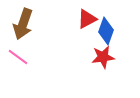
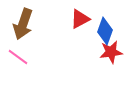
red triangle: moved 7 px left
blue diamond: moved 1 px left
red star: moved 8 px right, 5 px up
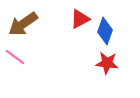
brown arrow: rotated 36 degrees clockwise
red star: moved 4 px left, 11 px down; rotated 15 degrees clockwise
pink line: moved 3 px left
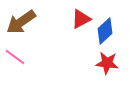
red triangle: moved 1 px right
brown arrow: moved 2 px left, 2 px up
blue diamond: rotated 28 degrees clockwise
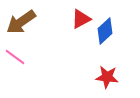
red star: moved 14 px down
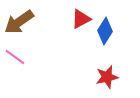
brown arrow: moved 2 px left
blue diamond: rotated 16 degrees counterclockwise
red star: rotated 20 degrees counterclockwise
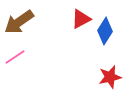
pink line: rotated 70 degrees counterclockwise
red star: moved 3 px right
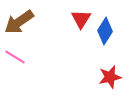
red triangle: rotated 30 degrees counterclockwise
pink line: rotated 65 degrees clockwise
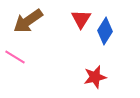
brown arrow: moved 9 px right, 1 px up
red star: moved 15 px left
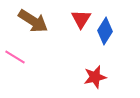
brown arrow: moved 5 px right; rotated 112 degrees counterclockwise
